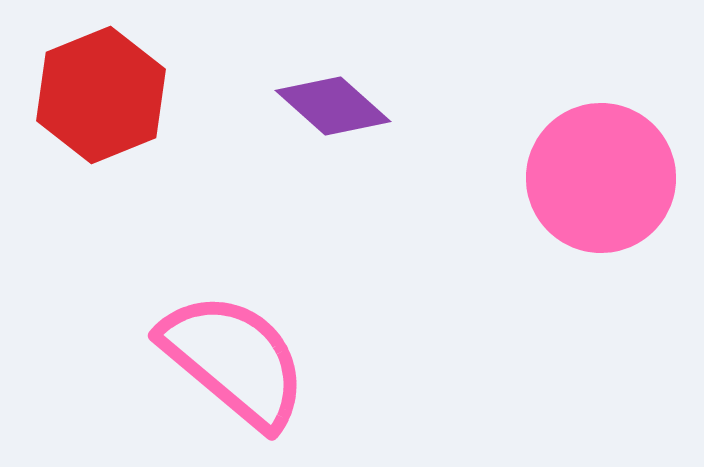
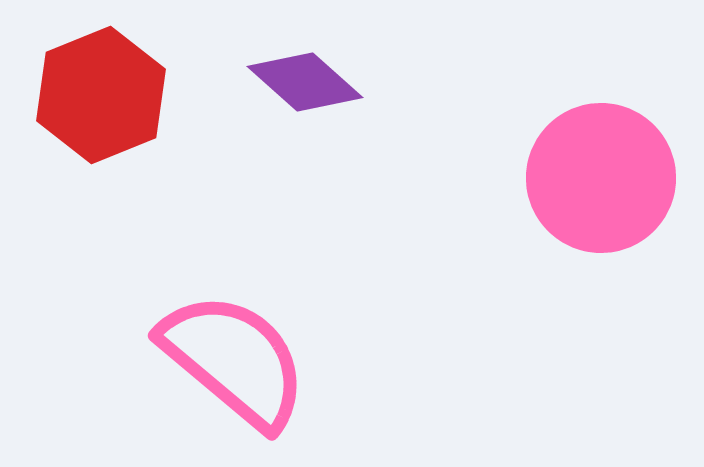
purple diamond: moved 28 px left, 24 px up
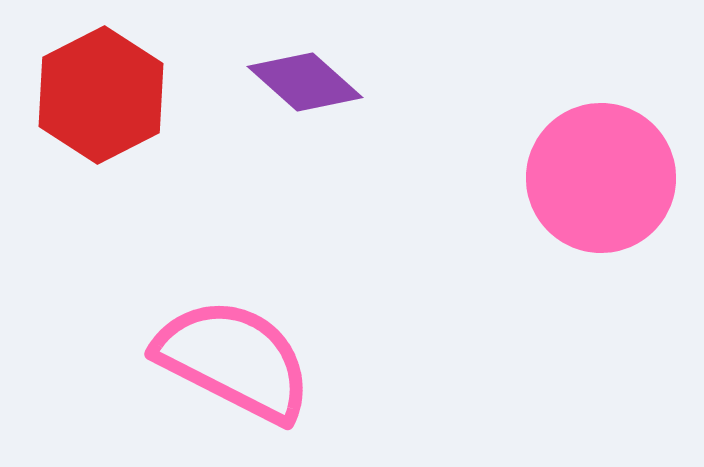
red hexagon: rotated 5 degrees counterclockwise
pink semicircle: rotated 13 degrees counterclockwise
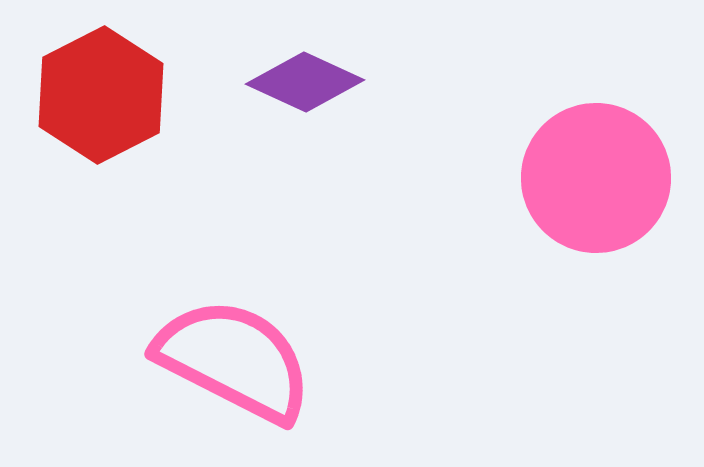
purple diamond: rotated 17 degrees counterclockwise
pink circle: moved 5 px left
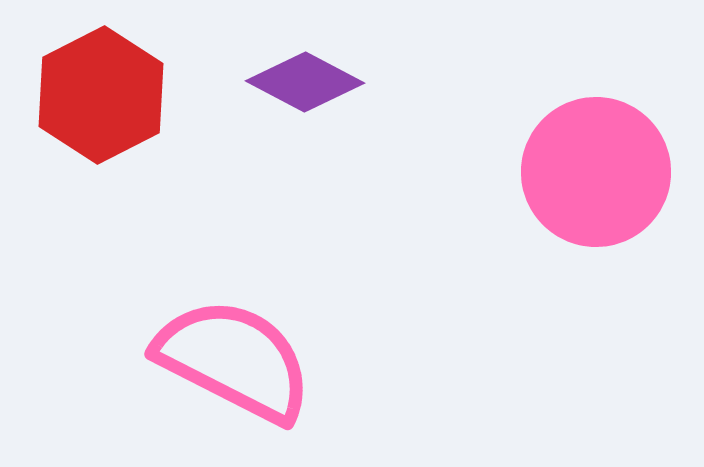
purple diamond: rotated 3 degrees clockwise
pink circle: moved 6 px up
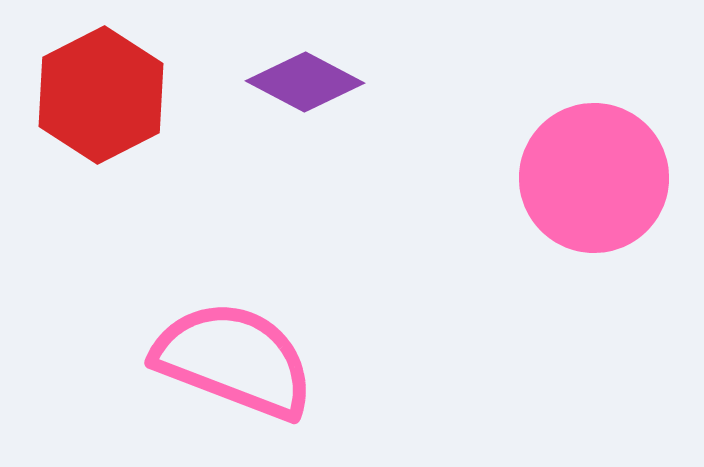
pink circle: moved 2 px left, 6 px down
pink semicircle: rotated 6 degrees counterclockwise
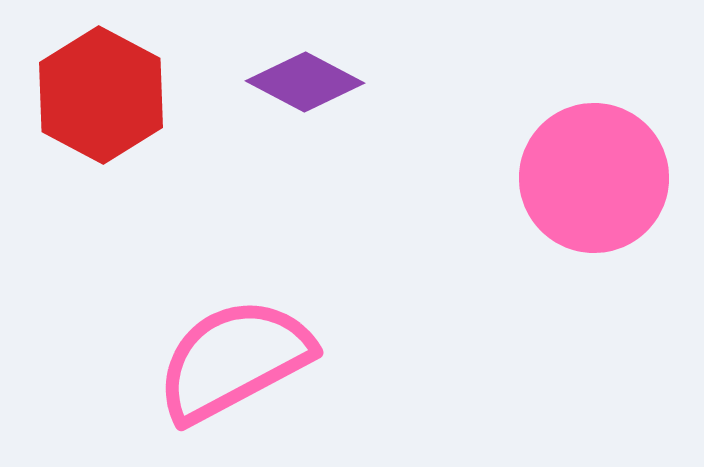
red hexagon: rotated 5 degrees counterclockwise
pink semicircle: rotated 49 degrees counterclockwise
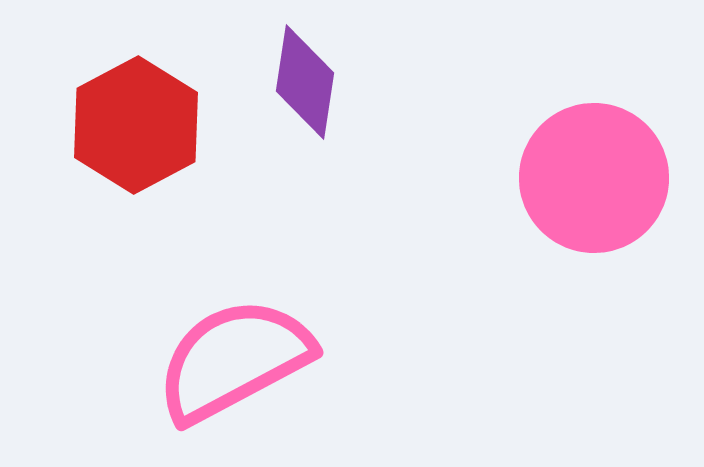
purple diamond: rotated 71 degrees clockwise
red hexagon: moved 35 px right, 30 px down; rotated 4 degrees clockwise
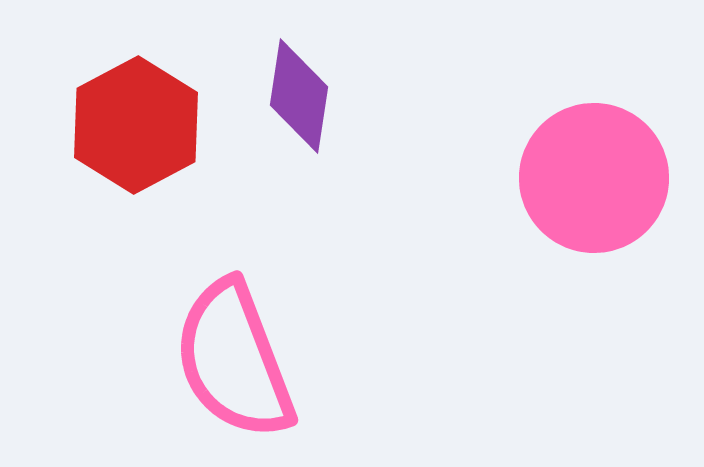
purple diamond: moved 6 px left, 14 px down
pink semicircle: rotated 83 degrees counterclockwise
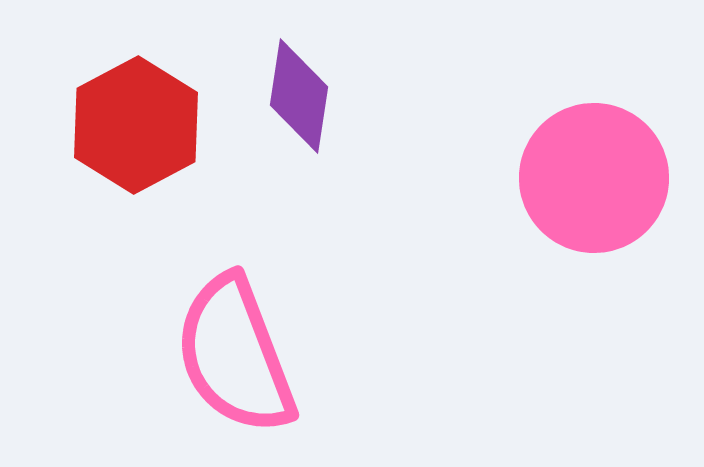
pink semicircle: moved 1 px right, 5 px up
